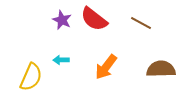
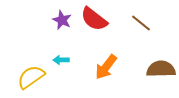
brown line: rotated 10 degrees clockwise
yellow semicircle: rotated 148 degrees counterclockwise
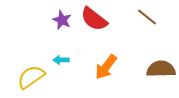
brown line: moved 6 px right, 6 px up
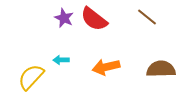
purple star: moved 2 px right, 2 px up
orange arrow: rotated 40 degrees clockwise
yellow semicircle: rotated 12 degrees counterclockwise
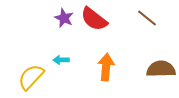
brown line: moved 1 px down
orange arrow: rotated 108 degrees clockwise
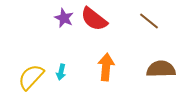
brown line: moved 2 px right, 3 px down
cyan arrow: moved 12 px down; rotated 77 degrees counterclockwise
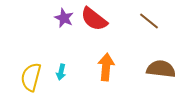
brown semicircle: rotated 8 degrees clockwise
yellow semicircle: rotated 28 degrees counterclockwise
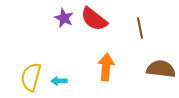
brown line: moved 9 px left, 7 px down; rotated 40 degrees clockwise
cyan arrow: moved 2 px left, 9 px down; rotated 77 degrees clockwise
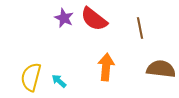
cyan arrow: rotated 42 degrees clockwise
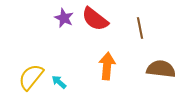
red semicircle: moved 1 px right
orange arrow: moved 1 px right, 1 px up
yellow semicircle: rotated 24 degrees clockwise
cyan arrow: moved 1 px down
